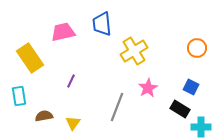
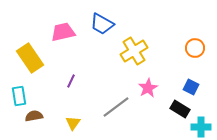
blue trapezoid: rotated 55 degrees counterclockwise
orange circle: moved 2 px left
gray line: moved 1 px left; rotated 32 degrees clockwise
brown semicircle: moved 10 px left
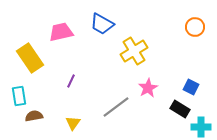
pink trapezoid: moved 2 px left
orange circle: moved 21 px up
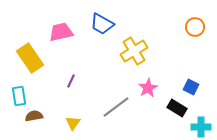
black rectangle: moved 3 px left, 1 px up
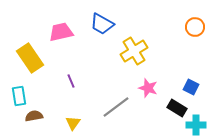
purple line: rotated 48 degrees counterclockwise
pink star: rotated 24 degrees counterclockwise
cyan cross: moved 5 px left, 2 px up
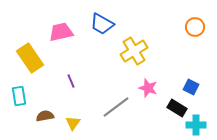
brown semicircle: moved 11 px right
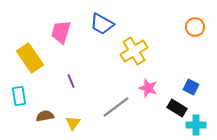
pink trapezoid: rotated 60 degrees counterclockwise
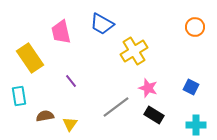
pink trapezoid: rotated 30 degrees counterclockwise
purple line: rotated 16 degrees counterclockwise
black rectangle: moved 23 px left, 7 px down
yellow triangle: moved 3 px left, 1 px down
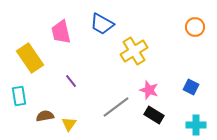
pink star: moved 1 px right, 2 px down
yellow triangle: moved 1 px left
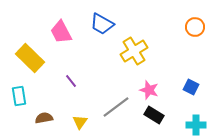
pink trapezoid: rotated 15 degrees counterclockwise
yellow rectangle: rotated 12 degrees counterclockwise
brown semicircle: moved 1 px left, 2 px down
yellow triangle: moved 11 px right, 2 px up
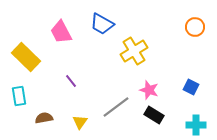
yellow rectangle: moved 4 px left, 1 px up
